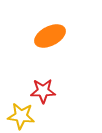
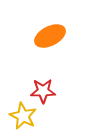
yellow star: moved 2 px right; rotated 20 degrees clockwise
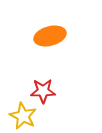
orange ellipse: rotated 12 degrees clockwise
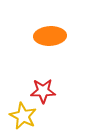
orange ellipse: rotated 12 degrees clockwise
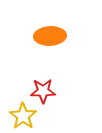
yellow star: rotated 8 degrees clockwise
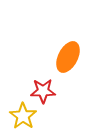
orange ellipse: moved 18 px right, 21 px down; rotated 60 degrees counterclockwise
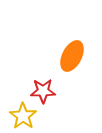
orange ellipse: moved 4 px right, 1 px up
